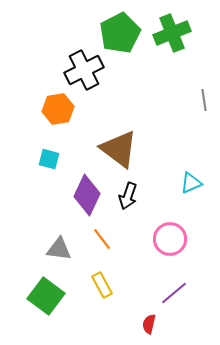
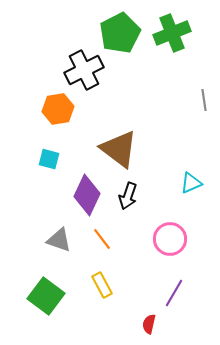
gray triangle: moved 9 px up; rotated 12 degrees clockwise
purple line: rotated 20 degrees counterclockwise
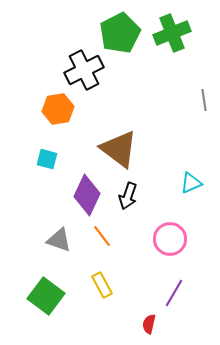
cyan square: moved 2 px left
orange line: moved 3 px up
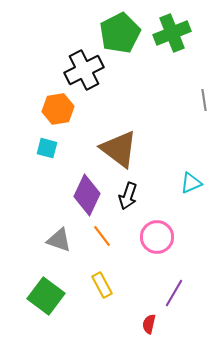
cyan square: moved 11 px up
pink circle: moved 13 px left, 2 px up
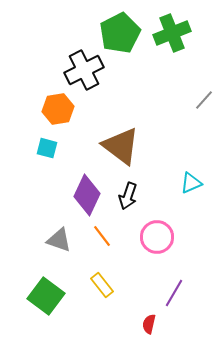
gray line: rotated 50 degrees clockwise
brown triangle: moved 2 px right, 3 px up
yellow rectangle: rotated 10 degrees counterclockwise
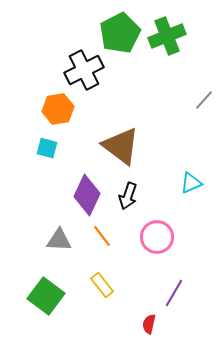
green cross: moved 5 px left, 3 px down
gray triangle: rotated 16 degrees counterclockwise
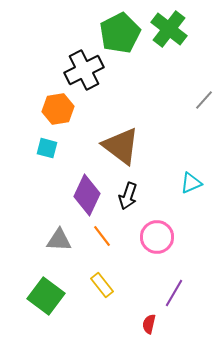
green cross: moved 2 px right, 7 px up; rotated 30 degrees counterclockwise
